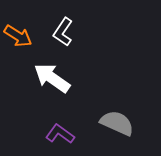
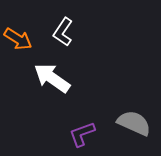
orange arrow: moved 3 px down
gray semicircle: moved 17 px right
purple L-shape: moved 22 px right; rotated 56 degrees counterclockwise
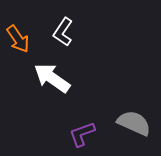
orange arrow: rotated 24 degrees clockwise
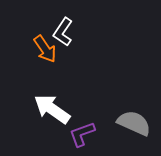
orange arrow: moved 27 px right, 10 px down
white arrow: moved 31 px down
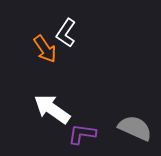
white L-shape: moved 3 px right, 1 px down
gray semicircle: moved 1 px right, 5 px down
purple L-shape: rotated 28 degrees clockwise
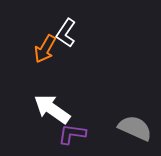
orange arrow: rotated 64 degrees clockwise
purple L-shape: moved 10 px left
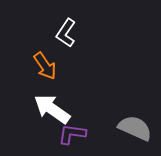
orange arrow: moved 17 px down; rotated 64 degrees counterclockwise
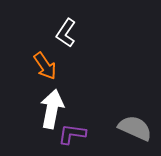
white arrow: rotated 66 degrees clockwise
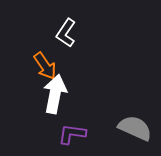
white arrow: moved 3 px right, 15 px up
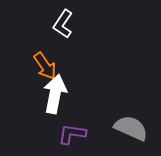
white L-shape: moved 3 px left, 9 px up
gray semicircle: moved 4 px left
